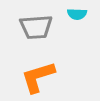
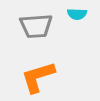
gray trapezoid: moved 1 px up
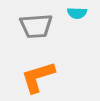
cyan semicircle: moved 1 px up
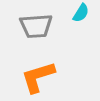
cyan semicircle: moved 4 px right; rotated 60 degrees counterclockwise
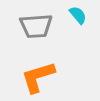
cyan semicircle: moved 3 px left, 2 px down; rotated 72 degrees counterclockwise
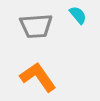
orange L-shape: rotated 72 degrees clockwise
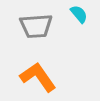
cyan semicircle: moved 1 px right, 1 px up
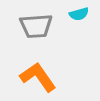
cyan semicircle: rotated 114 degrees clockwise
